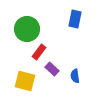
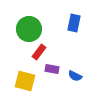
blue rectangle: moved 1 px left, 4 px down
green circle: moved 2 px right
purple rectangle: rotated 32 degrees counterclockwise
blue semicircle: rotated 56 degrees counterclockwise
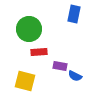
blue rectangle: moved 9 px up
red rectangle: rotated 49 degrees clockwise
purple rectangle: moved 8 px right, 3 px up
